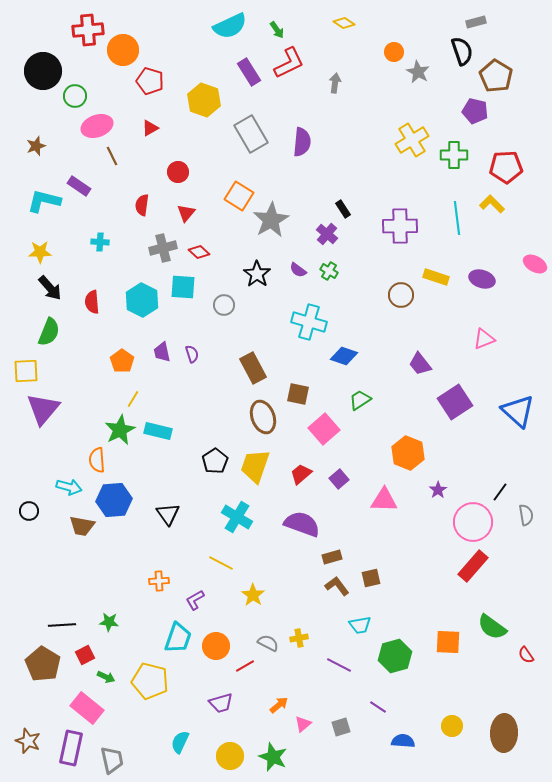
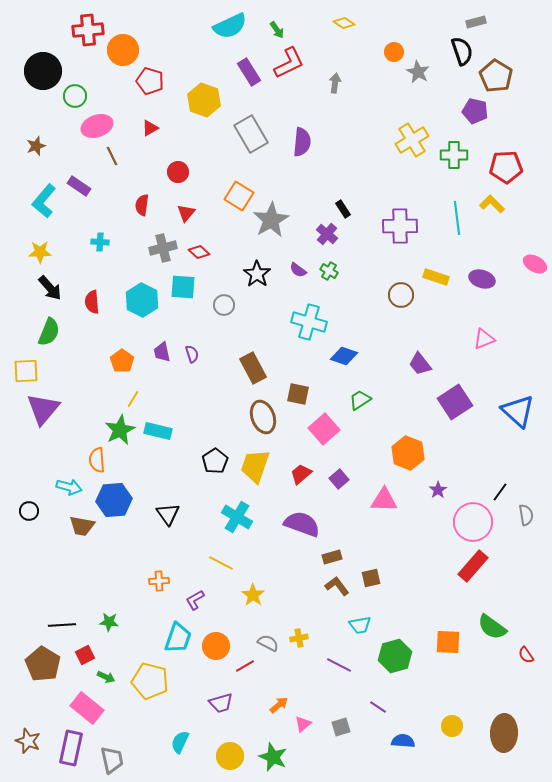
cyan L-shape at (44, 201): rotated 64 degrees counterclockwise
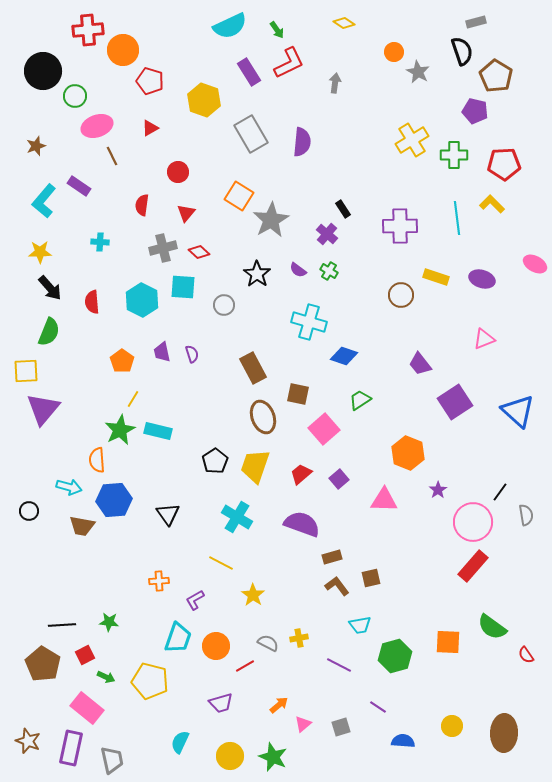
red pentagon at (506, 167): moved 2 px left, 3 px up
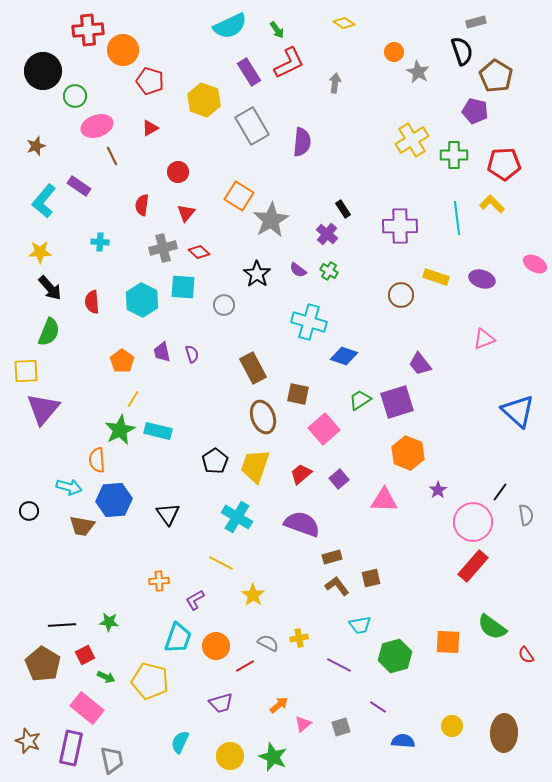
gray rectangle at (251, 134): moved 1 px right, 8 px up
purple square at (455, 402): moved 58 px left; rotated 16 degrees clockwise
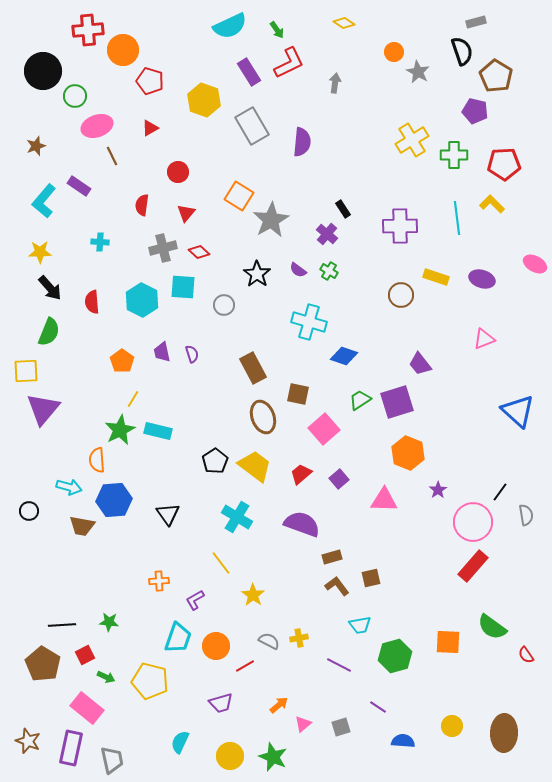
yellow trapezoid at (255, 466): rotated 108 degrees clockwise
yellow line at (221, 563): rotated 25 degrees clockwise
gray semicircle at (268, 643): moved 1 px right, 2 px up
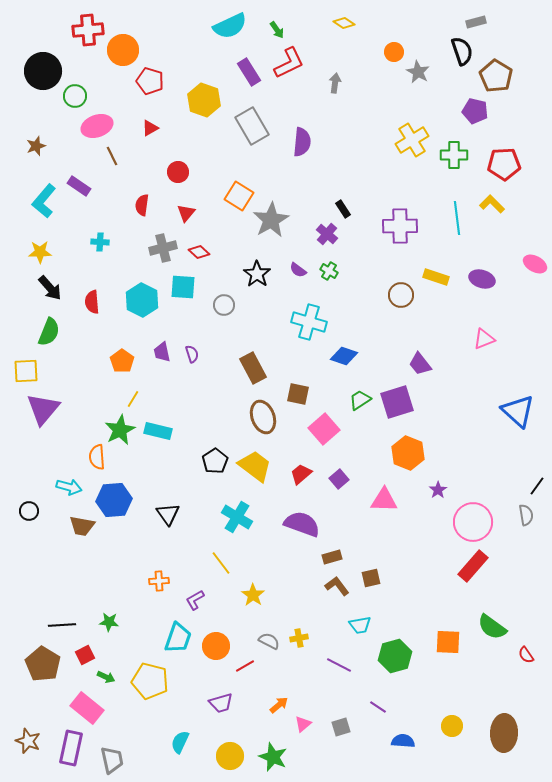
orange semicircle at (97, 460): moved 3 px up
black line at (500, 492): moved 37 px right, 6 px up
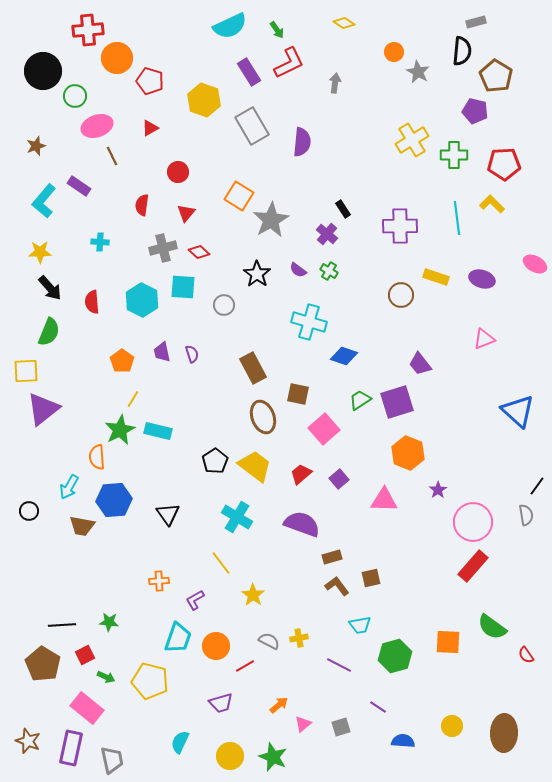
orange circle at (123, 50): moved 6 px left, 8 px down
black semicircle at (462, 51): rotated 24 degrees clockwise
purple triangle at (43, 409): rotated 12 degrees clockwise
cyan arrow at (69, 487): rotated 105 degrees clockwise
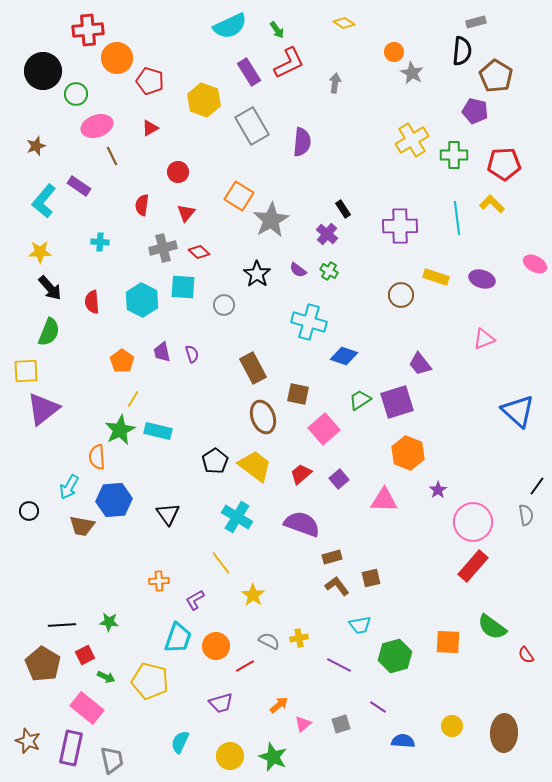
gray star at (418, 72): moved 6 px left, 1 px down
green circle at (75, 96): moved 1 px right, 2 px up
gray square at (341, 727): moved 3 px up
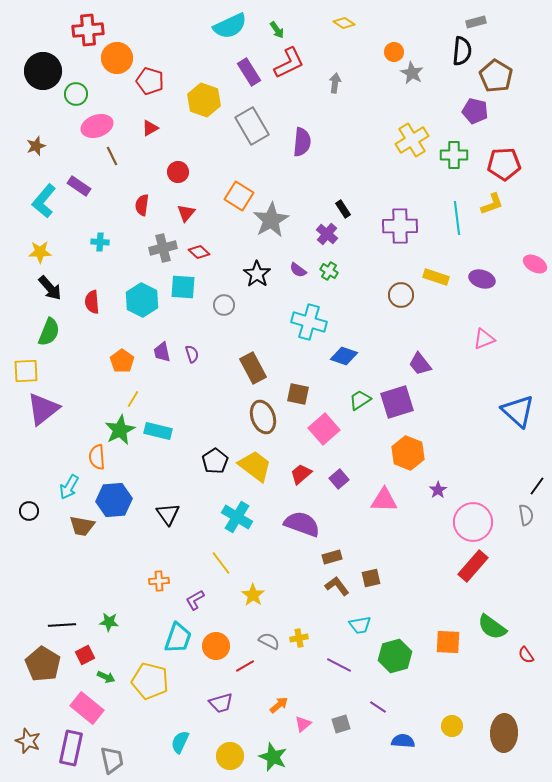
yellow L-shape at (492, 204): rotated 115 degrees clockwise
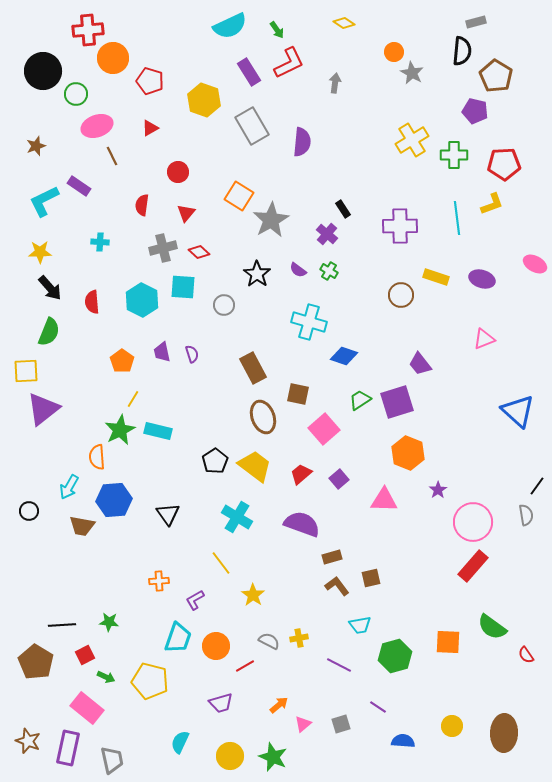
orange circle at (117, 58): moved 4 px left
cyan L-shape at (44, 201): rotated 24 degrees clockwise
brown pentagon at (43, 664): moved 7 px left, 2 px up
purple rectangle at (71, 748): moved 3 px left
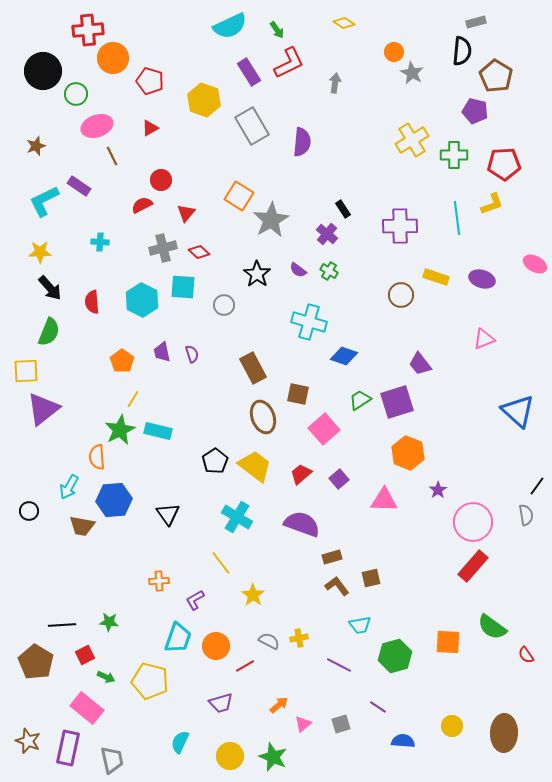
red circle at (178, 172): moved 17 px left, 8 px down
red semicircle at (142, 205): rotated 55 degrees clockwise
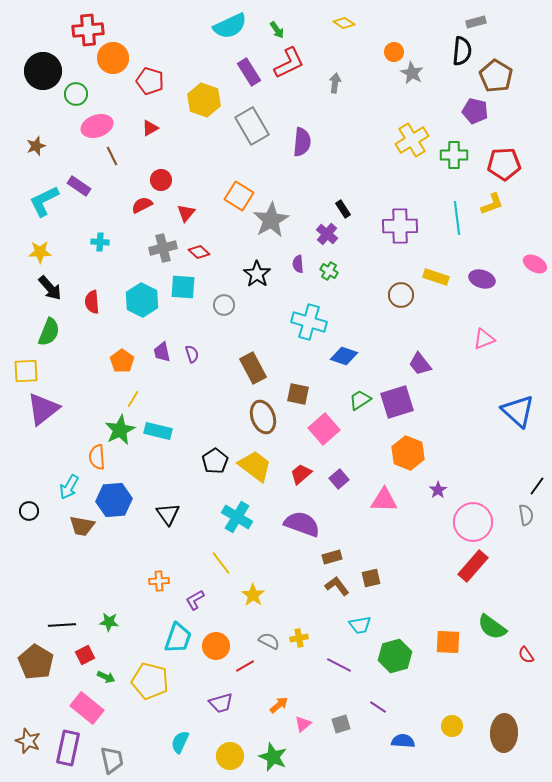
purple semicircle at (298, 270): moved 6 px up; rotated 48 degrees clockwise
